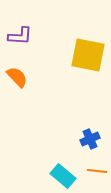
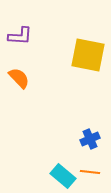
orange semicircle: moved 2 px right, 1 px down
orange line: moved 7 px left, 1 px down
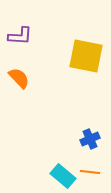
yellow square: moved 2 px left, 1 px down
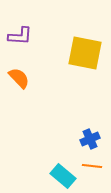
yellow square: moved 1 px left, 3 px up
orange line: moved 2 px right, 6 px up
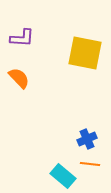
purple L-shape: moved 2 px right, 2 px down
blue cross: moved 3 px left
orange line: moved 2 px left, 2 px up
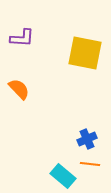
orange semicircle: moved 11 px down
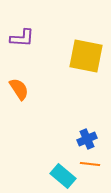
yellow square: moved 1 px right, 3 px down
orange semicircle: rotated 10 degrees clockwise
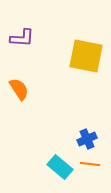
cyan rectangle: moved 3 px left, 9 px up
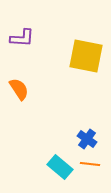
blue cross: rotated 30 degrees counterclockwise
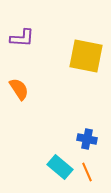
blue cross: rotated 24 degrees counterclockwise
orange line: moved 3 px left, 8 px down; rotated 60 degrees clockwise
